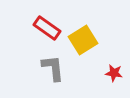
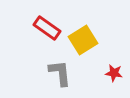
gray L-shape: moved 7 px right, 5 px down
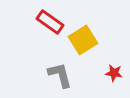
red rectangle: moved 3 px right, 6 px up
gray L-shape: moved 2 px down; rotated 8 degrees counterclockwise
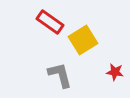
red star: moved 1 px right, 1 px up
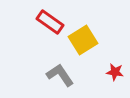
gray L-shape: rotated 20 degrees counterclockwise
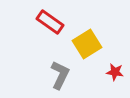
yellow square: moved 4 px right, 4 px down
gray L-shape: rotated 60 degrees clockwise
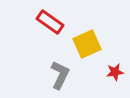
yellow square: rotated 8 degrees clockwise
red star: rotated 18 degrees counterclockwise
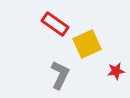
red rectangle: moved 5 px right, 2 px down
red star: moved 1 px right, 1 px up
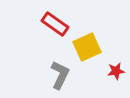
yellow square: moved 3 px down
